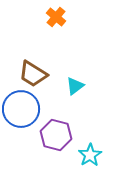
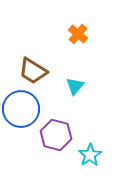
orange cross: moved 22 px right, 17 px down
brown trapezoid: moved 3 px up
cyan triangle: rotated 12 degrees counterclockwise
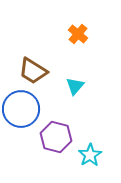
purple hexagon: moved 2 px down
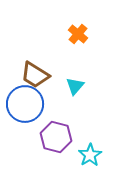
brown trapezoid: moved 2 px right, 4 px down
blue circle: moved 4 px right, 5 px up
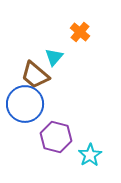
orange cross: moved 2 px right, 2 px up
brown trapezoid: rotated 8 degrees clockwise
cyan triangle: moved 21 px left, 29 px up
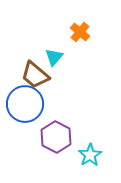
purple hexagon: rotated 12 degrees clockwise
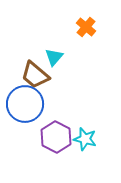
orange cross: moved 6 px right, 5 px up
cyan star: moved 5 px left, 16 px up; rotated 25 degrees counterclockwise
